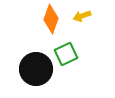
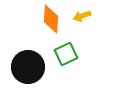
orange diamond: rotated 16 degrees counterclockwise
black circle: moved 8 px left, 2 px up
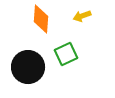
orange diamond: moved 10 px left
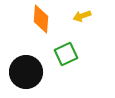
black circle: moved 2 px left, 5 px down
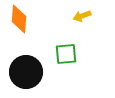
orange diamond: moved 22 px left
green square: rotated 20 degrees clockwise
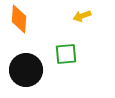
black circle: moved 2 px up
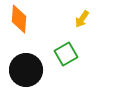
yellow arrow: moved 3 px down; rotated 36 degrees counterclockwise
green square: rotated 25 degrees counterclockwise
